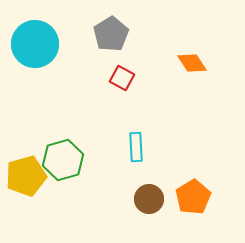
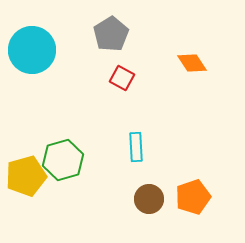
cyan circle: moved 3 px left, 6 px down
orange pentagon: rotated 12 degrees clockwise
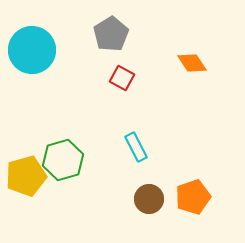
cyan rectangle: rotated 24 degrees counterclockwise
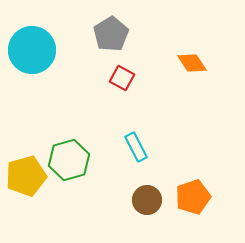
green hexagon: moved 6 px right
brown circle: moved 2 px left, 1 px down
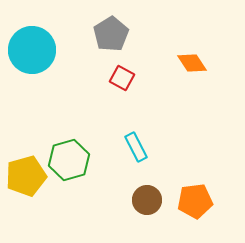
orange pentagon: moved 2 px right, 4 px down; rotated 12 degrees clockwise
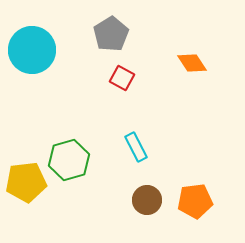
yellow pentagon: moved 6 px down; rotated 9 degrees clockwise
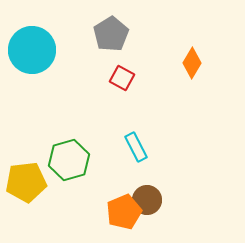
orange diamond: rotated 64 degrees clockwise
orange pentagon: moved 71 px left, 11 px down; rotated 16 degrees counterclockwise
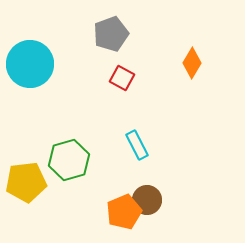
gray pentagon: rotated 12 degrees clockwise
cyan circle: moved 2 px left, 14 px down
cyan rectangle: moved 1 px right, 2 px up
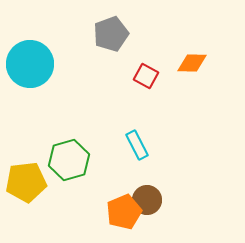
orange diamond: rotated 60 degrees clockwise
red square: moved 24 px right, 2 px up
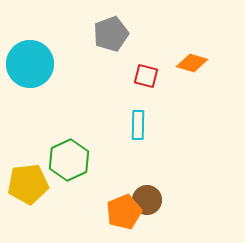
orange diamond: rotated 16 degrees clockwise
red square: rotated 15 degrees counterclockwise
cyan rectangle: moved 1 px right, 20 px up; rotated 28 degrees clockwise
green hexagon: rotated 9 degrees counterclockwise
yellow pentagon: moved 2 px right, 2 px down
